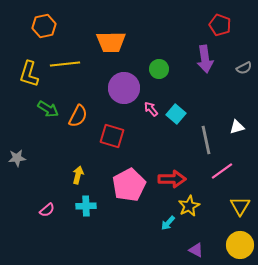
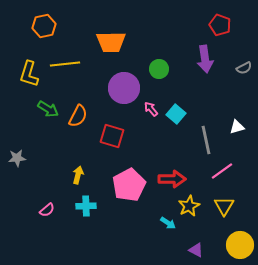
yellow triangle: moved 16 px left
cyan arrow: rotated 98 degrees counterclockwise
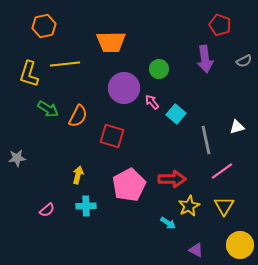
gray semicircle: moved 7 px up
pink arrow: moved 1 px right, 7 px up
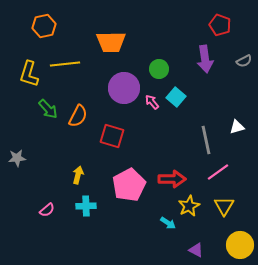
green arrow: rotated 15 degrees clockwise
cyan square: moved 17 px up
pink line: moved 4 px left, 1 px down
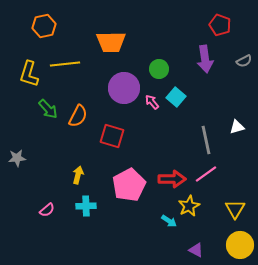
pink line: moved 12 px left, 2 px down
yellow triangle: moved 11 px right, 3 px down
cyan arrow: moved 1 px right, 2 px up
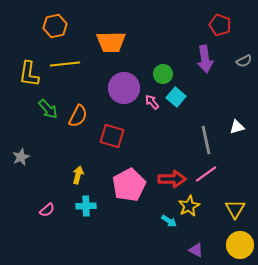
orange hexagon: moved 11 px right
green circle: moved 4 px right, 5 px down
yellow L-shape: rotated 8 degrees counterclockwise
gray star: moved 4 px right, 1 px up; rotated 18 degrees counterclockwise
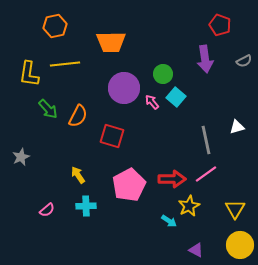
yellow arrow: rotated 48 degrees counterclockwise
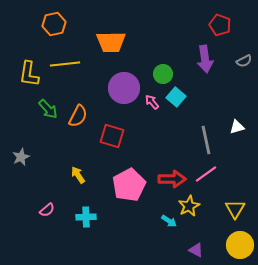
orange hexagon: moved 1 px left, 2 px up
cyan cross: moved 11 px down
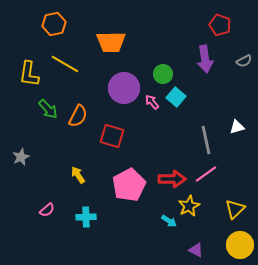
yellow line: rotated 36 degrees clockwise
yellow triangle: rotated 15 degrees clockwise
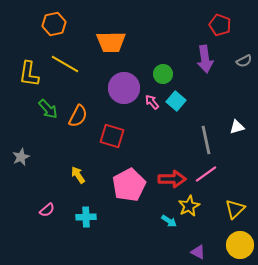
cyan square: moved 4 px down
purple triangle: moved 2 px right, 2 px down
